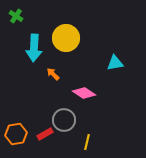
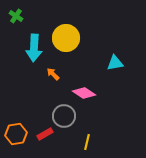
gray circle: moved 4 px up
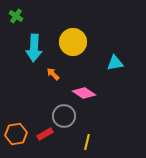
yellow circle: moved 7 px right, 4 px down
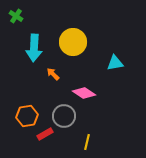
orange hexagon: moved 11 px right, 18 px up
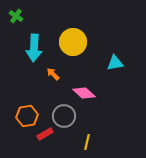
pink diamond: rotated 10 degrees clockwise
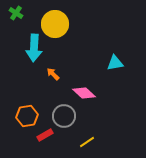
green cross: moved 3 px up
yellow circle: moved 18 px left, 18 px up
red rectangle: moved 1 px down
yellow line: rotated 42 degrees clockwise
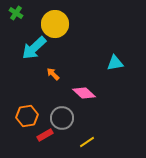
cyan arrow: rotated 44 degrees clockwise
gray circle: moved 2 px left, 2 px down
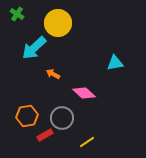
green cross: moved 1 px right, 1 px down
yellow circle: moved 3 px right, 1 px up
orange arrow: rotated 16 degrees counterclockwise
